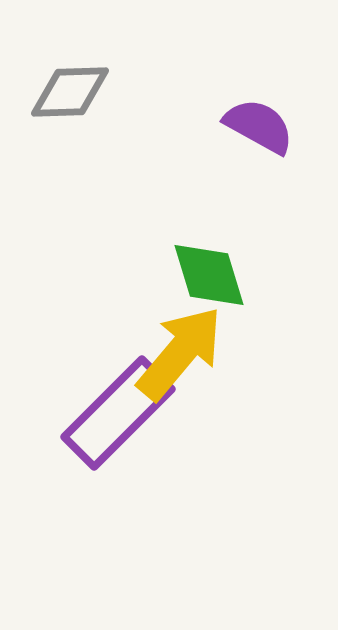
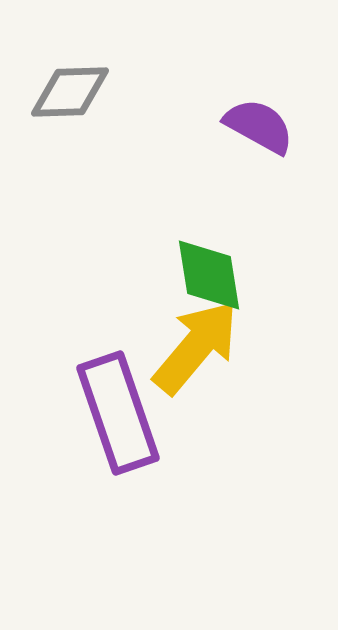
green diamond: rotated 8 degrees clockwise
yellow arrow: moved 16 px right, 6 px up
purple rectangle: rotated 64 degrees counterclockwise
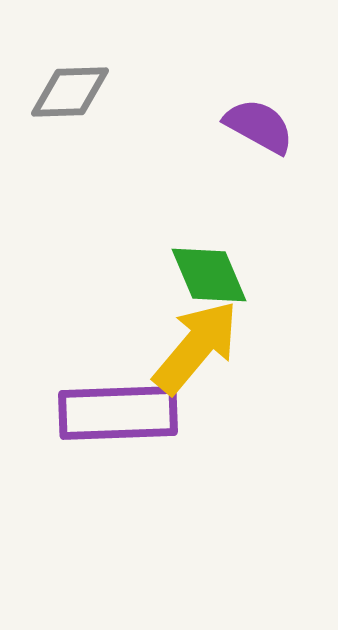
green diamond: rotated 14 degrees counterclockwise
purple rectangle: rotated 73 degrees counterclockwise
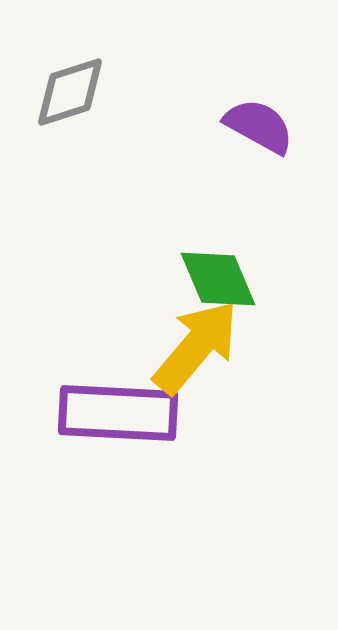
gray diamond: rotated 16 degrees counterclockwise
green diamond: moved 9 px right, 4 px down
purple rectangle: rotated 5 degrees clockwise
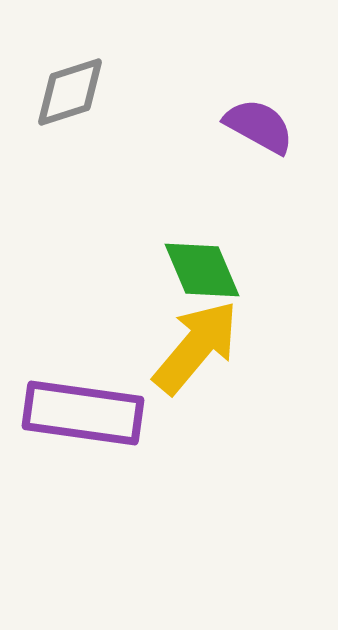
green diamond: moved 16 px left, 9 px up
purple rectangle: moved 35 px left; rotated 5 degrees clockwise
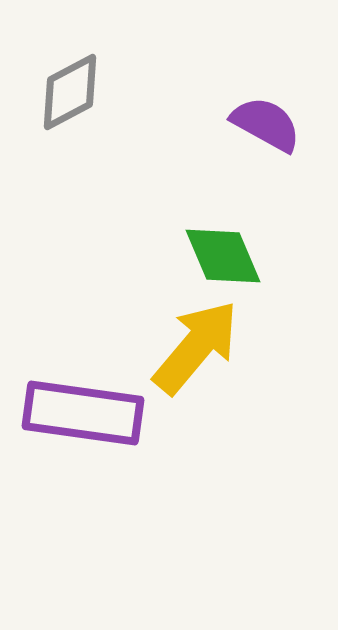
gray diamond: rotated 10 degrees counterclockwise
purple semicircle: moved 7 px right, 2 px up
green diamond: moved 21 px right, 14 px up
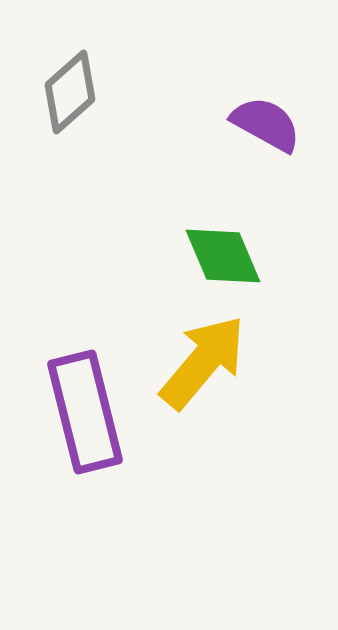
gray diamond: rotated 14 degrees counterclockwise
yellow arrow: moved 7 px right, 15 px down
purple rectangle: moved 2 px right, 1 px up; rotated 68 degrees clockwise
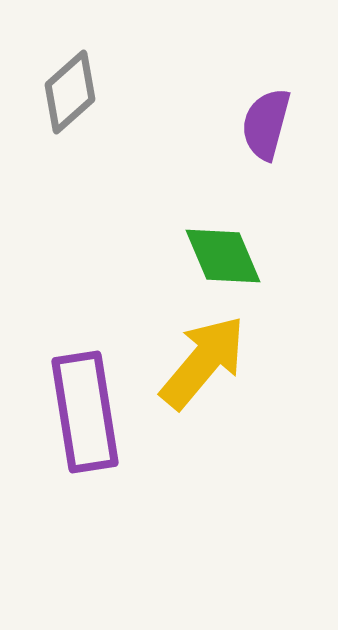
purple semicircle: rotated 104 degrees counterclockwise
purple rectangle: rotated 5 degrees clockwise
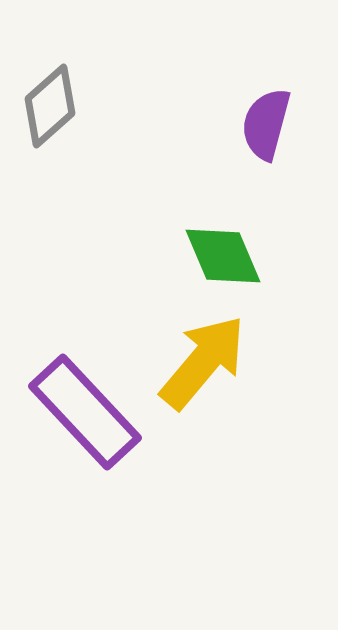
gray diamond: moved 20 px left, 14 px down
purple rectangle: rotated 34 degrees counterclockwise
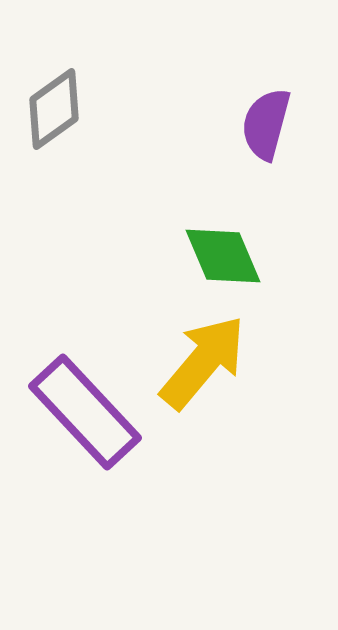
gray diamond: moved 4 px right, 3 px down; rotated 6 degrees clockwise
